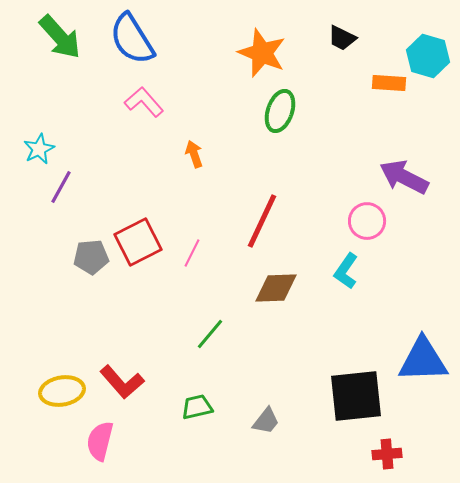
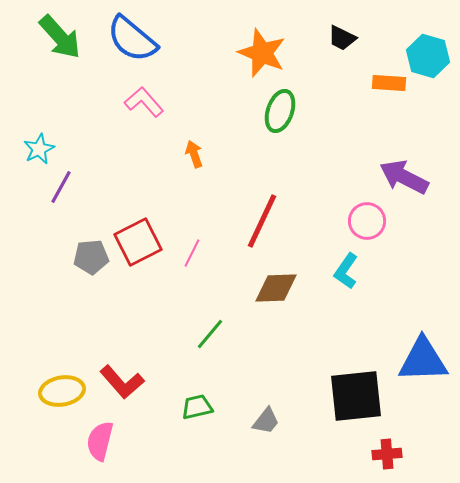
blue semicircle: rotated 18 degrees counterclockwise
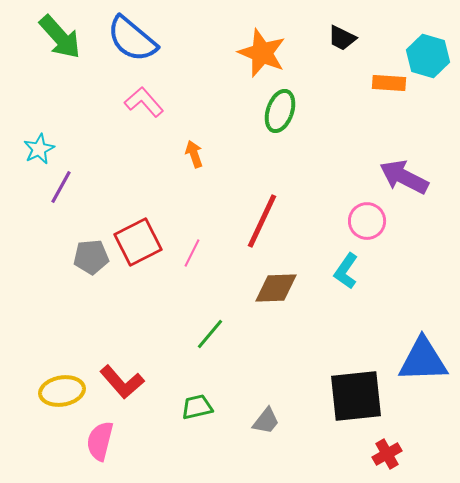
red cross: rotated 24 degrees counterclockwise
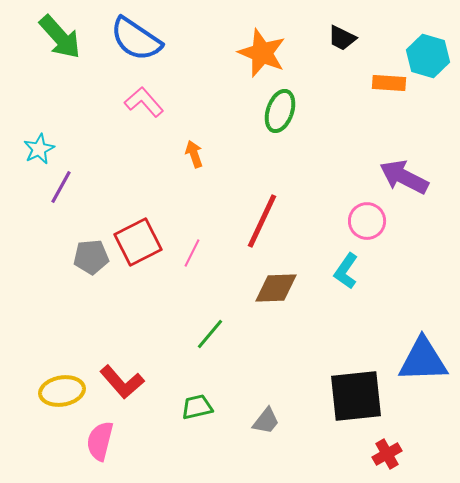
blue semicircle: moved 4 px right; rotated 6 degrees counterclockwise
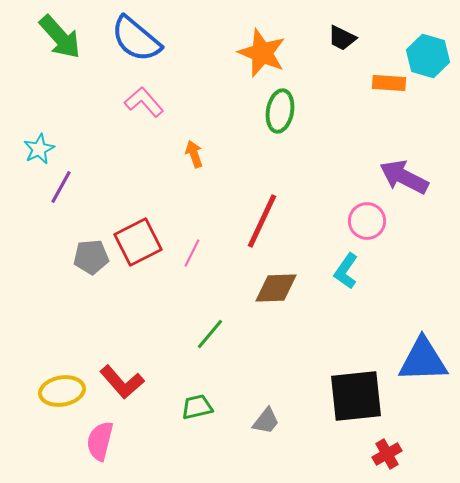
blue semicircle: rotated 6 degrees clockwise
green ellipse: rotated 9 degrees counterclockwise
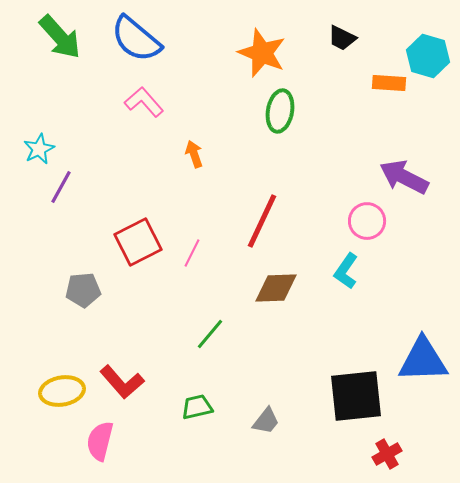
gray pentagon: moved 8 px left, 33 px down
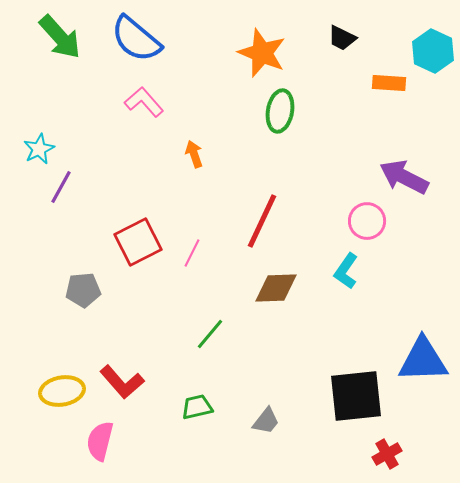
cyan hexagon: moved 5 px right, 5 px up; rotated 9 degrees clockwise
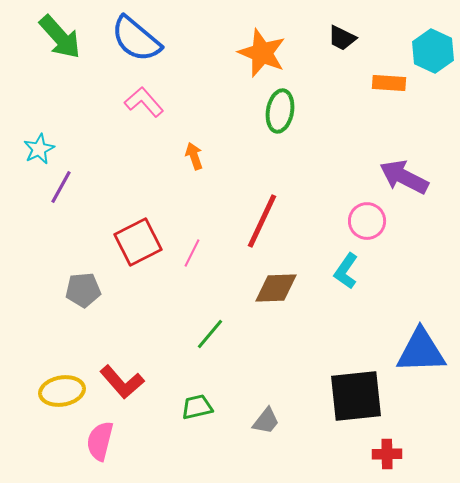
orange arrow: moved 2 px down
blue triangle: moved 2 px left, 9 px up
red cross: rotated 28 degrees clockwise
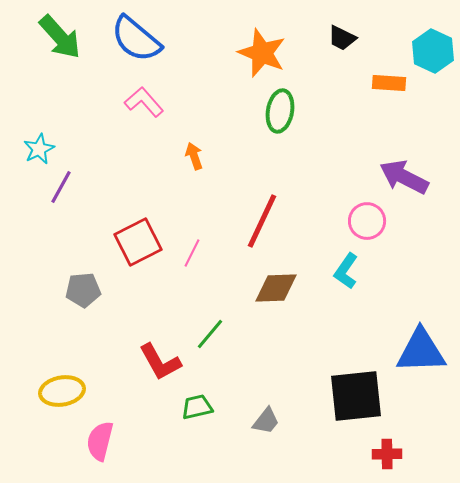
red L-shape: moved 38 px right, 20 px up; rotated 12 degrees clockwise
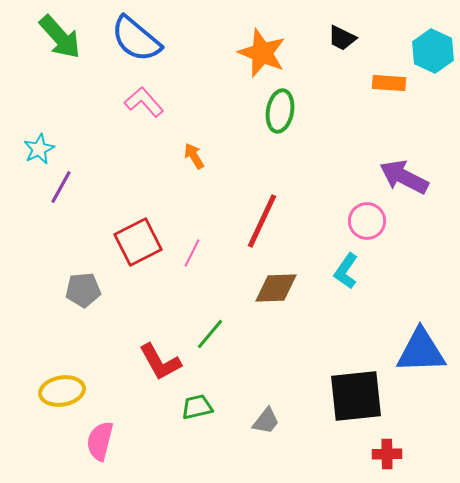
orange arrow: rotated 12 degrees counterclockwise
